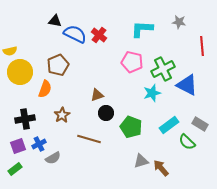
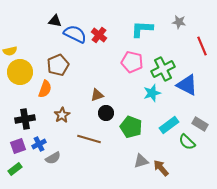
red line: rotated 18 degrees counterclockwise
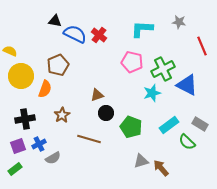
yellow semicircle: rotated 144 degrees counterclockwise
yellow circle: moved 1 px right, 4 px down
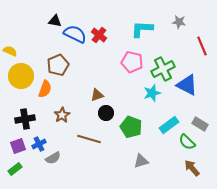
brown arrow: moved 31 px right
